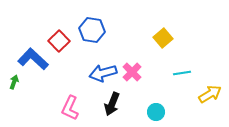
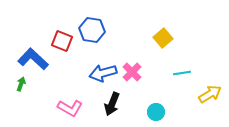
red square: moved 3 px right; rotated 25 degrees counterclockwise
green arrow: moved 7 px right, 2 px down
pink L-shape: rotated 85 degrees counterclockwise
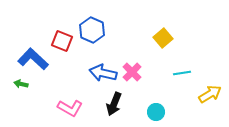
blue hexagon: rotated 15 degrees clockwise
blue arrow: rotated 28 degrees clockwise
green arrow: rotated 96 degrees counterclockwise
black arrow: moved 2 px right
